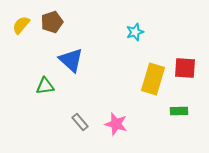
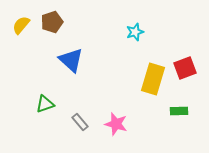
red square: rotated 25 degrees counterclockwise
green triangle: moved 18 px down; rotated 12 degrees counterclockwise
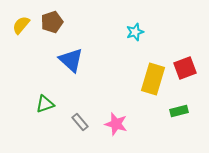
green rectangle: rotated 12 degrees counterclockwise
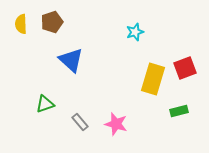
yellow semicircle: moved 1 px up; rotated 42 degrees counterclockwise
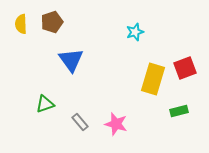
blue triangle: rotated 12 degrees clockwise
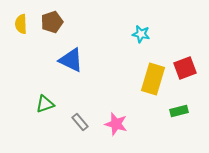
cyan star: moved 6 px right, 2 px down; rotated 30 degrees clockwise
blue triangle: rotated 28 degrees counterclockwise
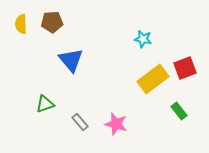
brown pentagon: rotated 15 degrees clockwise
cyan star: moved 2 px right, 5 px down
blue triangle: rotated 24 degrees clockwise
yellow rectangle: rotated 36 degrees clockwise
green rectangle: rotated 66 degrees clockwise
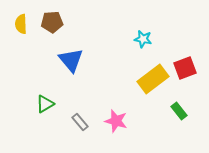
green triangle: rotated 12 degrees counterclockwise
pink star: moved 3 px up
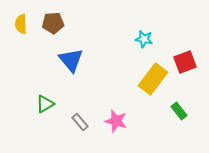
brown pentagon: moved 1 px right, 1 px down
cyan star: moved 1 px right
red square: moved 6 px up
yellow rectangle: rotated 16 degrees counterclockwise
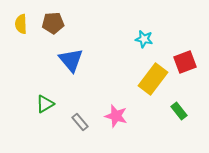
pink star: moved 5 px up
